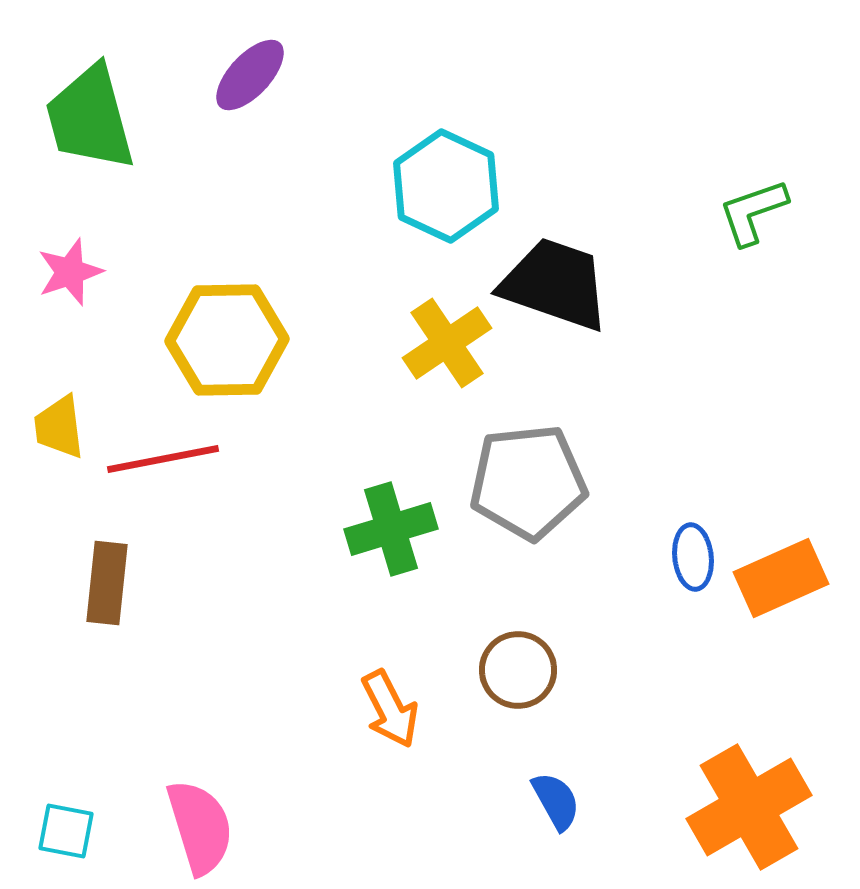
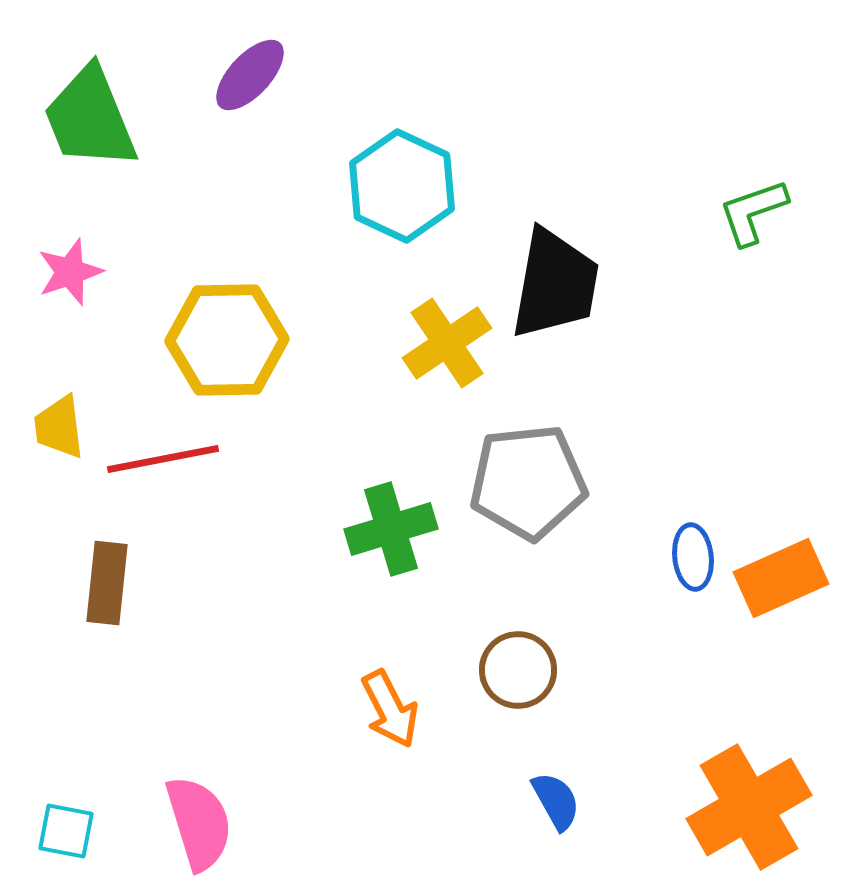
green trapezoid: rotated 7 degrees counterclockwise
cyan hexagon: moved 44 px left
black trapezoid: rotated 81 degrees clockwise
pink semicircle: moved 1 px left, 4 px up
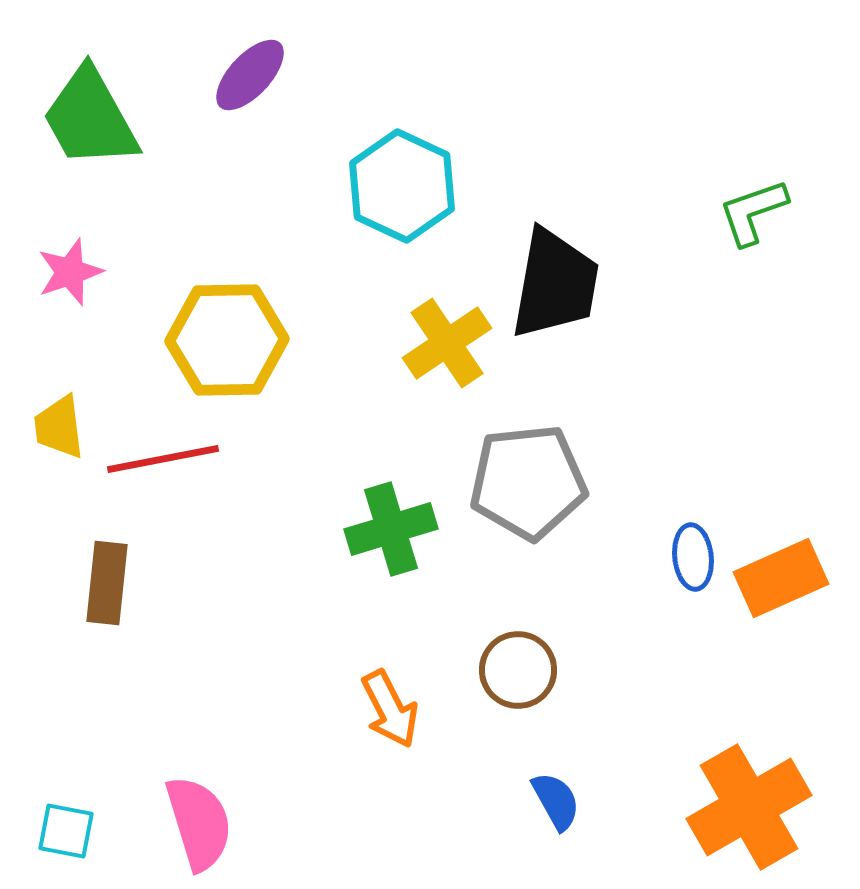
green trapezoid: rotated 7 degrees counterclockwise
